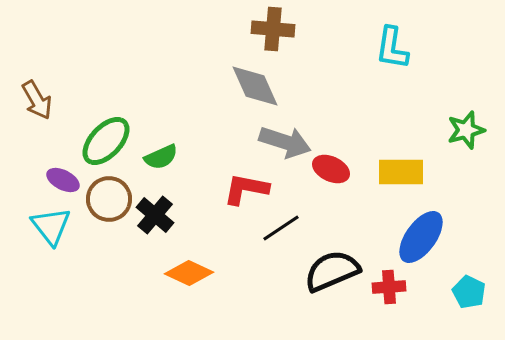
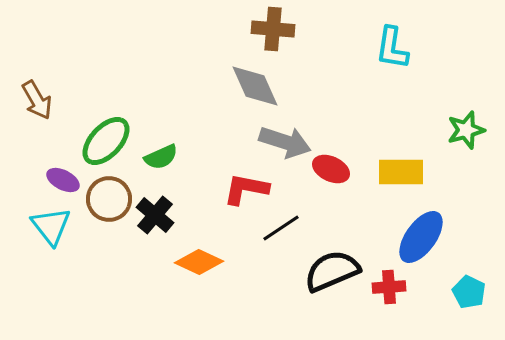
orange diamond: moved 10 px right, 11 px up
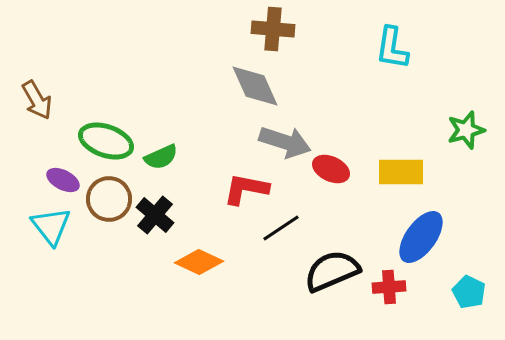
green ellipse: rotated 66 degrees clockwise
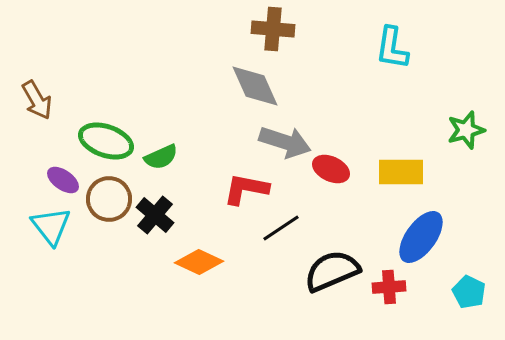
purple ellipse: rotated 8 degrees clockwise
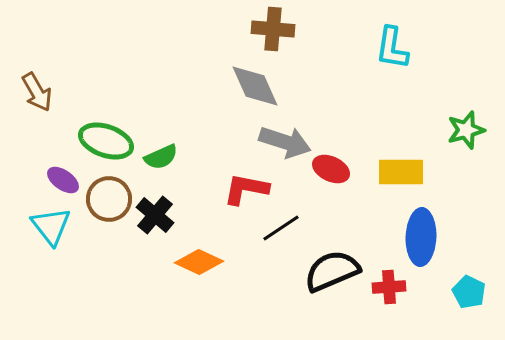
brown arrow: moved 8 px up
blue ellipse: rotated 34 degrees counterclockwise
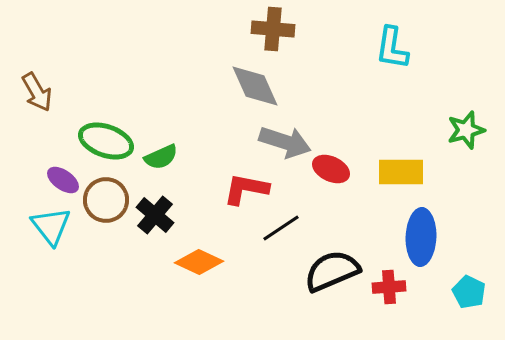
brown circle: moved 3 px left, 1 px down
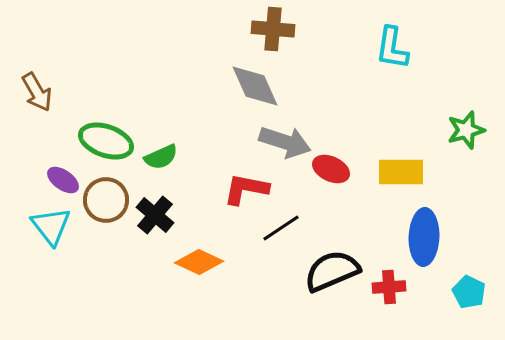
blue ellipse: moved 3 px right
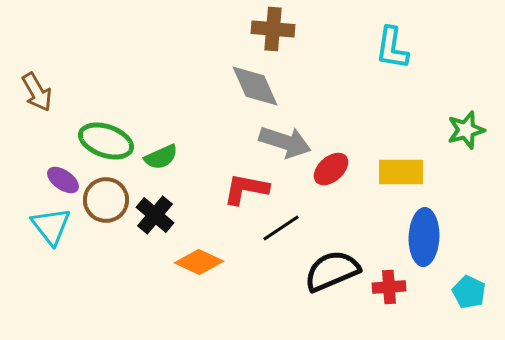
red ellipse: rotated 66 degrees counterclockwise
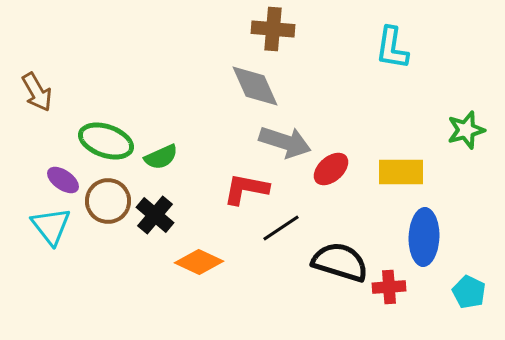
brown circle: moved 2 px right, 1 px down
black semicircle: moved 8 px right, 9 px up; rotated 40 degrees clockwise
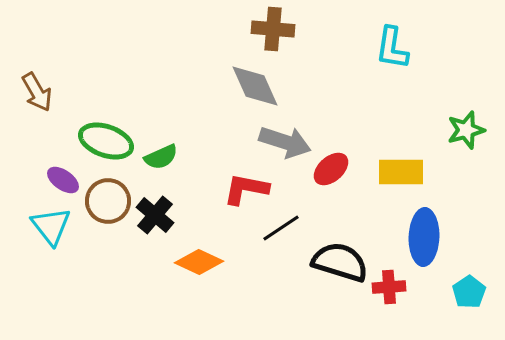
cyan pentagon: rotated 12 degrees clockwise
